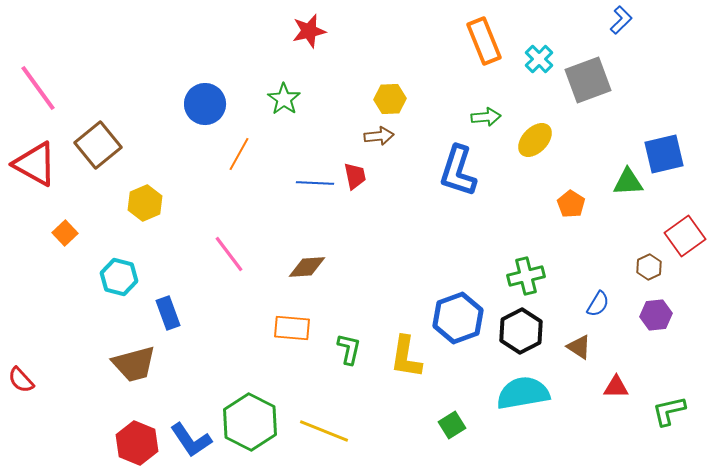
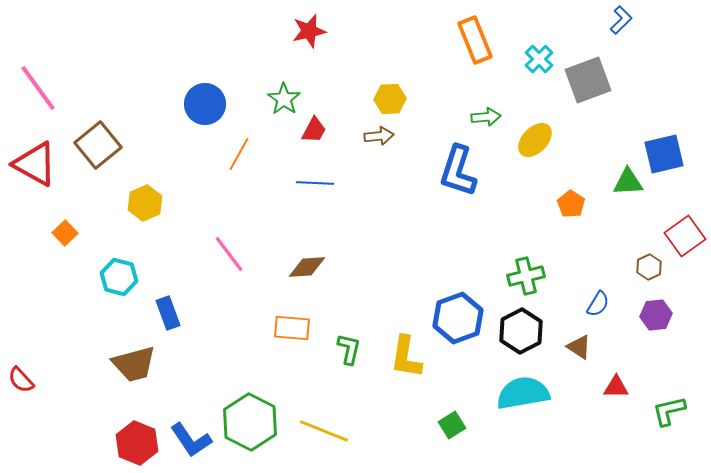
orange rectangle at (484, 41): moved 9 px left, 1 px up
red trapezoid at (355, 176): moved 41 px left, 46 px up; rotated 40 degrees clockwise
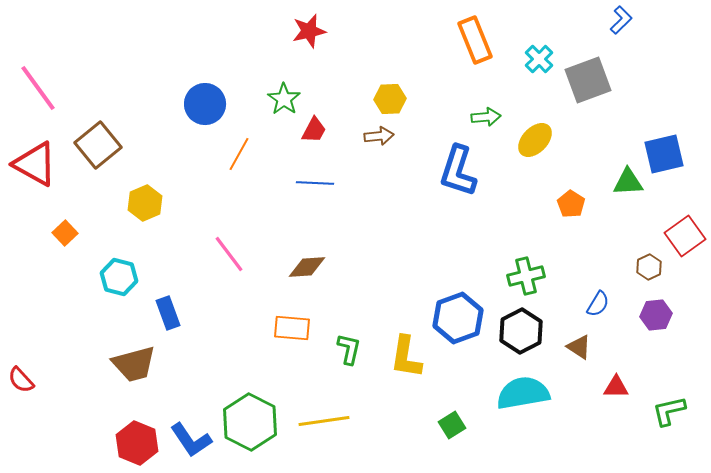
yellow line at (324, 431): moved 10 px up; rotated 30 degrees counterclockwise
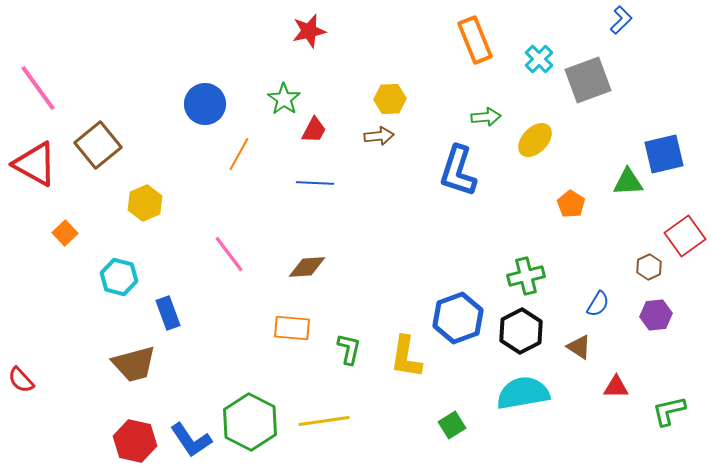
red hexagon at (137, 443): moved 2 px left, 2 px up; rotated 9 degrees counterclockwise
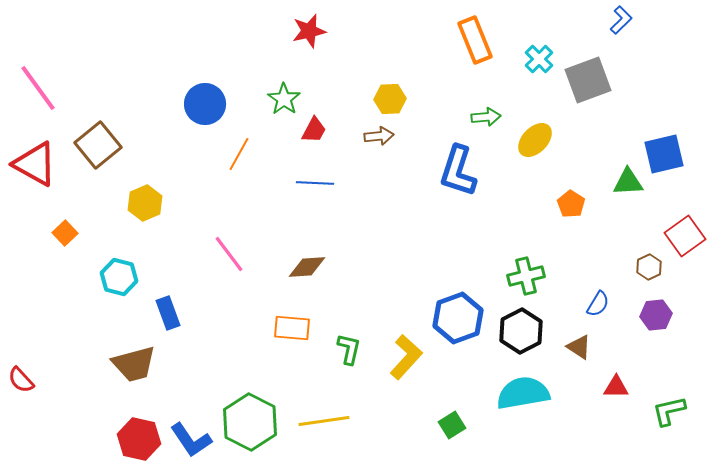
yellow L-shape at (406, 357): rotated 147 degrees counterclockwise
red hexagon at (135, 441): moved 4 px right, 2 px up
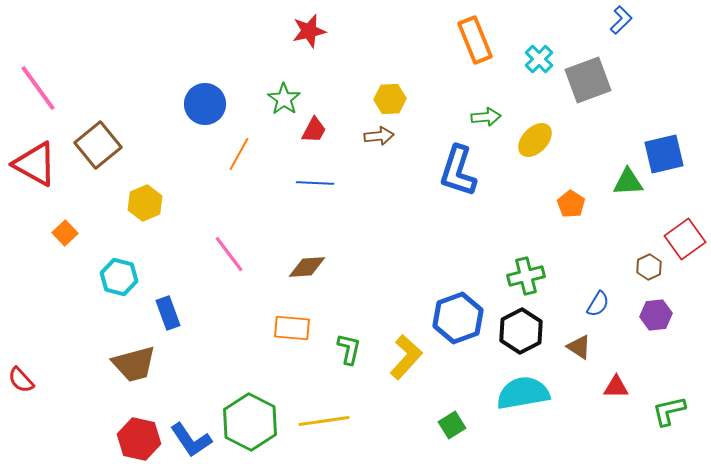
red square at (685, 236): moved 3 px down
